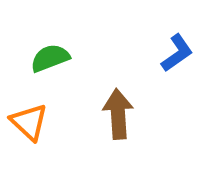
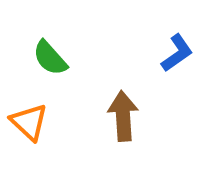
green semicircle: rotated 111 degrees counterclockwise
brown arrow: moved 5 px right, 2 px down
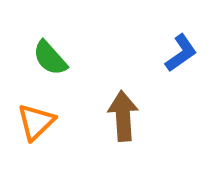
blue L-shape: moved 4 px right
orange triangle: moved 7 px right; rotated 33 degrees clockwise
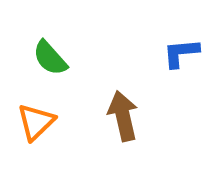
blue L-shape: rotated 150 degrees counterclockwise
brown arrow: rotated 9 degrees counterclockwise
